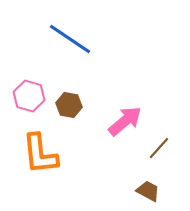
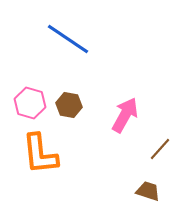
blue line: moved 2 px left
pink hexagon: moved 1 px right, 7 px down
pink arrow: moved 6 px up; rotated 21 degrees counterclockwise
brown line: moved 1 px right, 1 px down
brown trapezoid: rotated 10 degrees counterclockwise
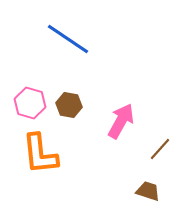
pink arrow: moved 4 px left, 6 px down
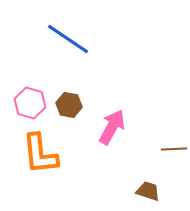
pink arrow: moved 9 px left, 6 px down
brown line: moved 14 px right; rotated 45 degrees clockwise
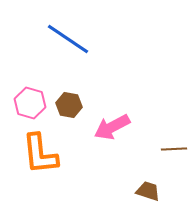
pink arrow: rotated 147 degrees counterclockwise
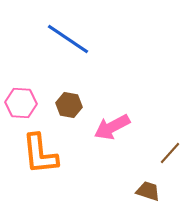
pink hexagon: moved 9 px left; rotated 12 degrees counterclockwise
brown line: moved 4 px left, 4 px down; rotated 45 degrees counterclockwise
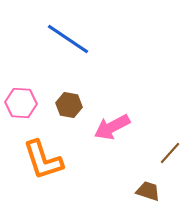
orange L-shape: moved 3 px right, 6 px down; rotated 12 degrees counterclockwise
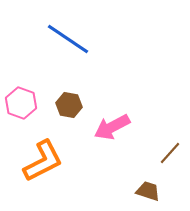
pink hexagon: rotated 16 degrees clockwise
orange L-shape: moved 1 px down; rotated 99 degrees counterclockwise
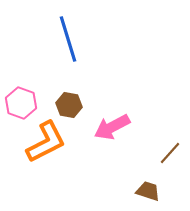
blue line: rotated 39 degrees clockwise
orange L-shape: moved 3 px right, 19 px up
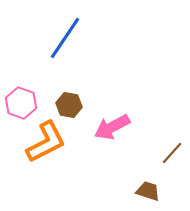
blue line: moved 3 px left, 1 px up; rotated 51 degrees clockwise
brown line: moved 2 px right
